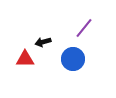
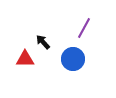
purple line: rotated 10 degrees counterclockwise
black arrow: rotated 63 degrees clockwise
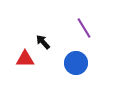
purple line: rotated 60 degrees counterclockwise
blue circle: moved 3 px right, 4 px down
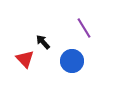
red triangle: rotated 48 degrees clockwise
blue circle: moved 4 px left, 2 px up
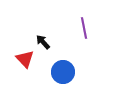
purple line: rotated 20 degrees clockwise
blue circle: moved 9 px left, 11 px down
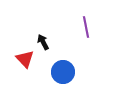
purple line: moved 2 px right, 1 px up
black arrow: rotated 14 degrees clockwise
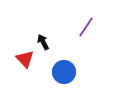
purple line: rotated 45 degrees clockwise
blue circle: moved 1 px right
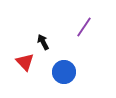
purple line: moved 2 px left
red triangle: moved 3 px down
